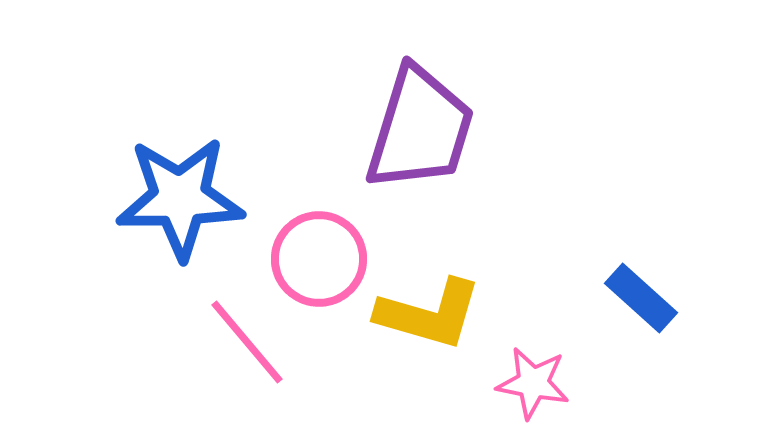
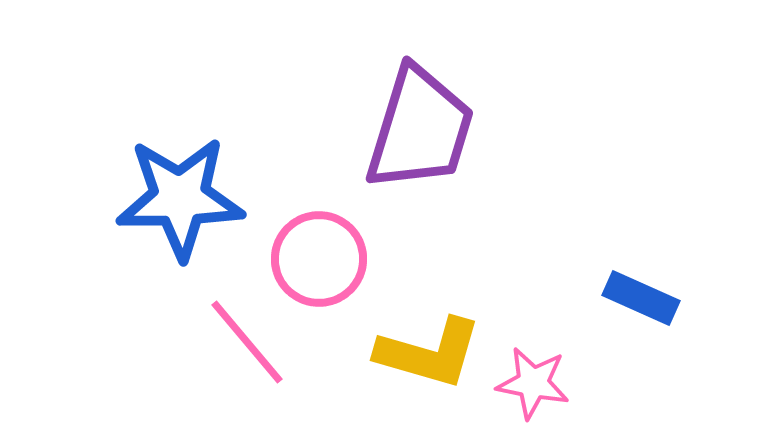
blue rectangle: rotated 18 degrees counterclockwise
yellow L-shape: moved 39 px down
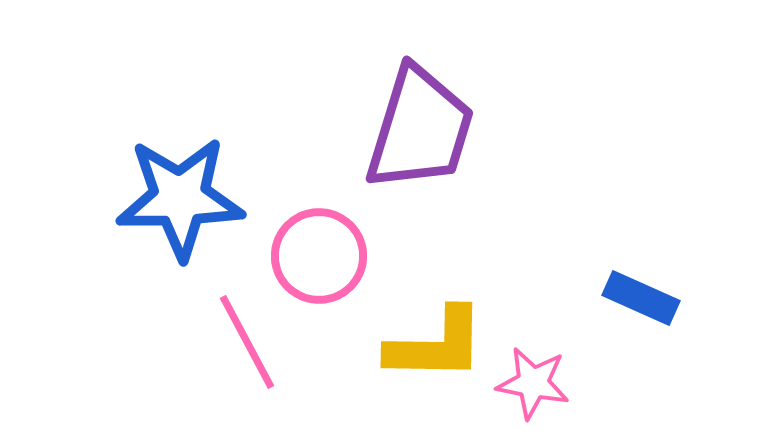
pink circle: moved 3 px up
pink line: rotated 12 degrees clockwise
yellow L-shape: moved 7 px right, 8 px up; rotated 15 degrees counterclockwise
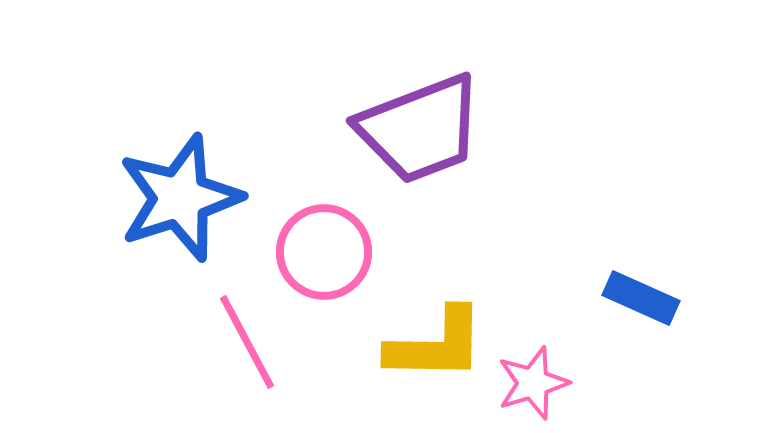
purple trapezoid: rotated 52 degrees clockwise
blue star: rotated 17 degrees counterclockwise
pink circle: moved 5 px right, 4 px up
pink star: rotated 28 degrees counterclockwise
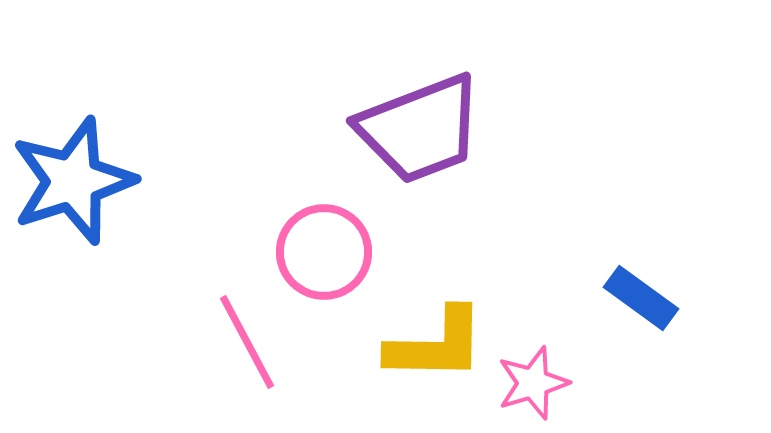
blue star: moved 107 px left, 17 px up
blue rectangle: rotated 12 degrees clockwise
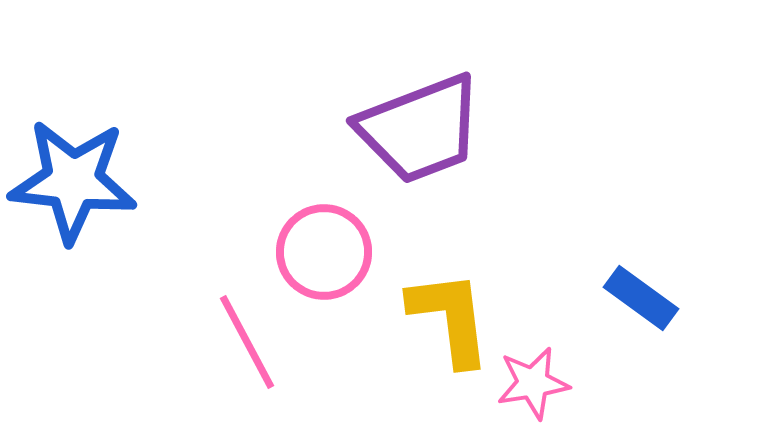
blue star: rotated 24 degrees clockwise
yellow L-shape: moved 14 px right, 27 px up; rotated 98 degrees counterclockwise
pink star: rotated 8 degrees clockwise
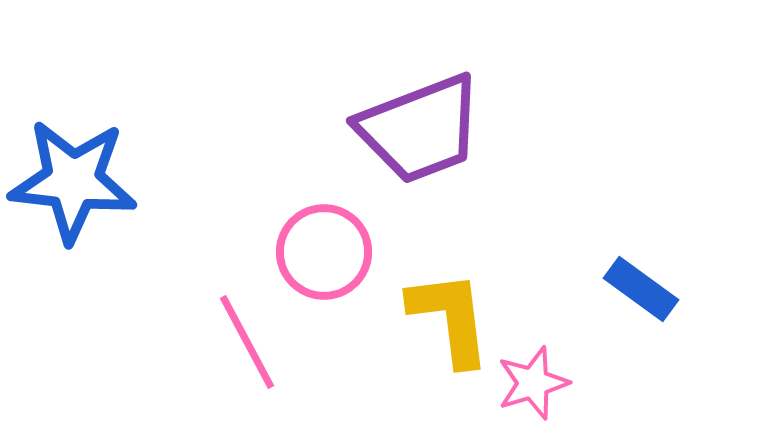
blue rectangle: moved 9 px up
pink star: rotated 8 degrees counterclockwise
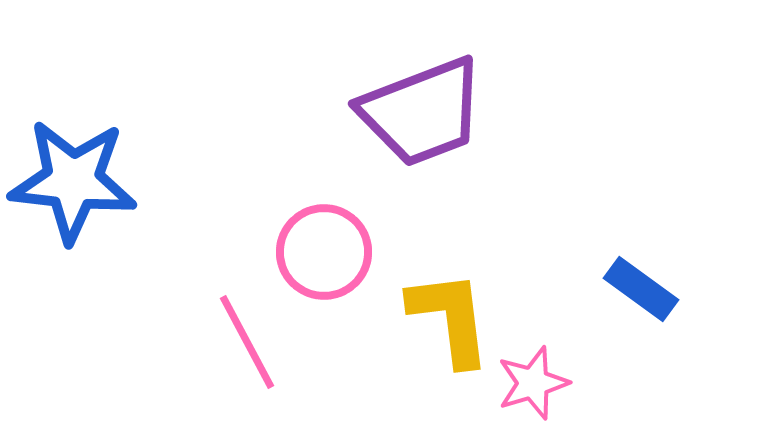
purple trapezoid: moved 2 px right, 17 px up
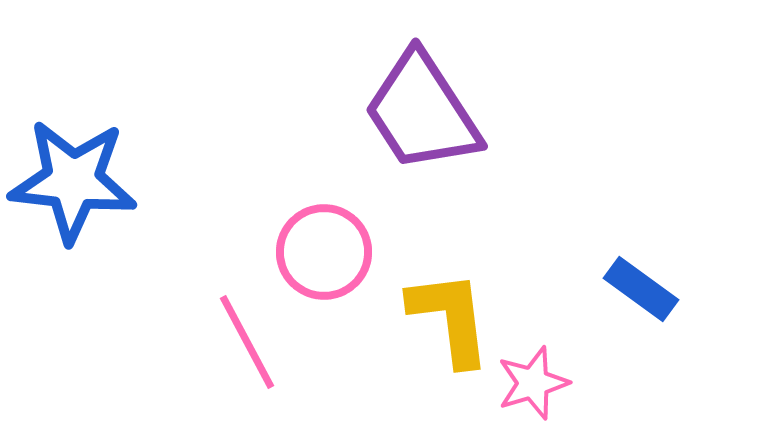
purple trapezoid: rotated 78 degrees clockwise
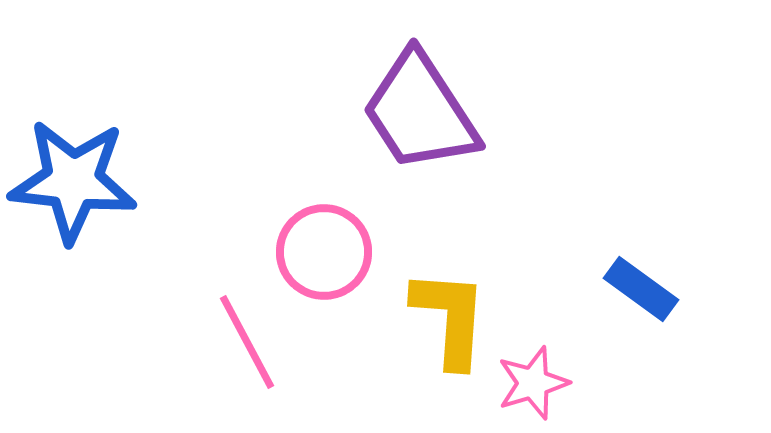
purple trapezoid: moved 2 px left
yellow L-shape: rotated 11 degrees clockwise
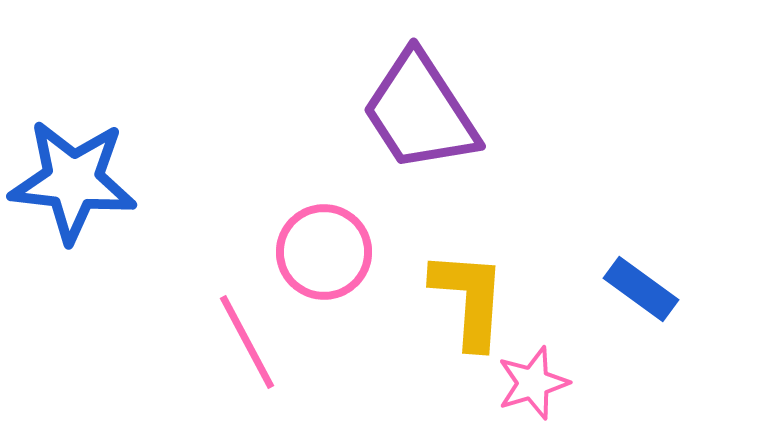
yellow L-shape: moved 19 px right, 19 px up
